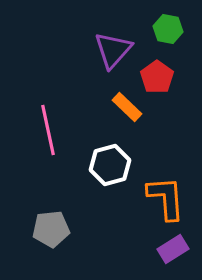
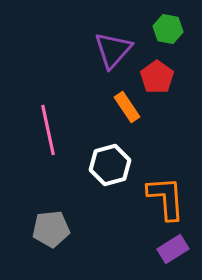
orange rectangle: rotated 12 degrees clockwise
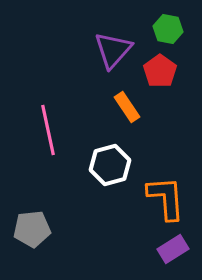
red pentagon: moved 3 px right, 6 px up
gray pentagon: moved 19 px left
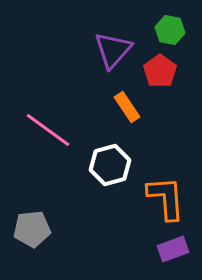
green hexagon: moved 2 px right, 1 px down
pink line: rotated 42 degrees counterclockwise
purple rectangle: rotated 12 degrees clockwise
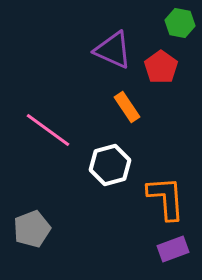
green hexagon: moved 10 px right, 7 px up
purple triangle: rotated 48 degrees counterclockwise
red pentagon: moved 1 px right, 4 px up
gray pentagon: rotated 15 degrees counterclockwise
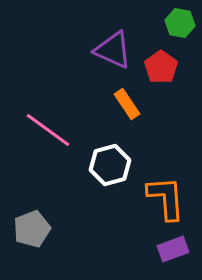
orange rectangle: moved 3 px up
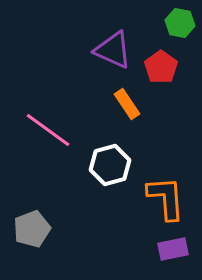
purple rectangle: rotated 8 degrees clockwise
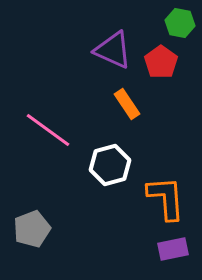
red pentagon: moved 5 px up
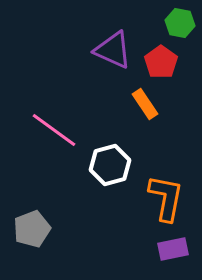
orange rectangle: moved 18 px right
pink line: moved 6 px right
orange L-shape: rotated 15 degrees clockwise
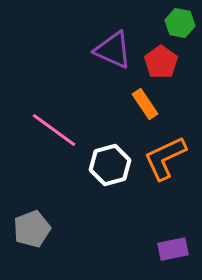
orange L-shape: moved 1 px left, 40 px up; rotated 126 degrees counterclockwise
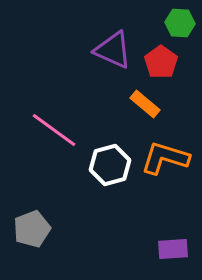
green hexagon: rotated 8 degrees counterclockwise
orange rectangle: rotated 16 degrees counterclockwise
orange L-shape: rotated 42 degrees clockwise
purple rectangle: rotated 8 degrees clockwise
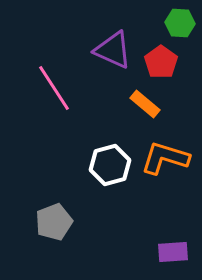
pink line: moved 42 px up; rotated 21 degrees clockwise
gray pentagon: moved 22 px right, 7 px up
purple rectangle: moved 3 px down
